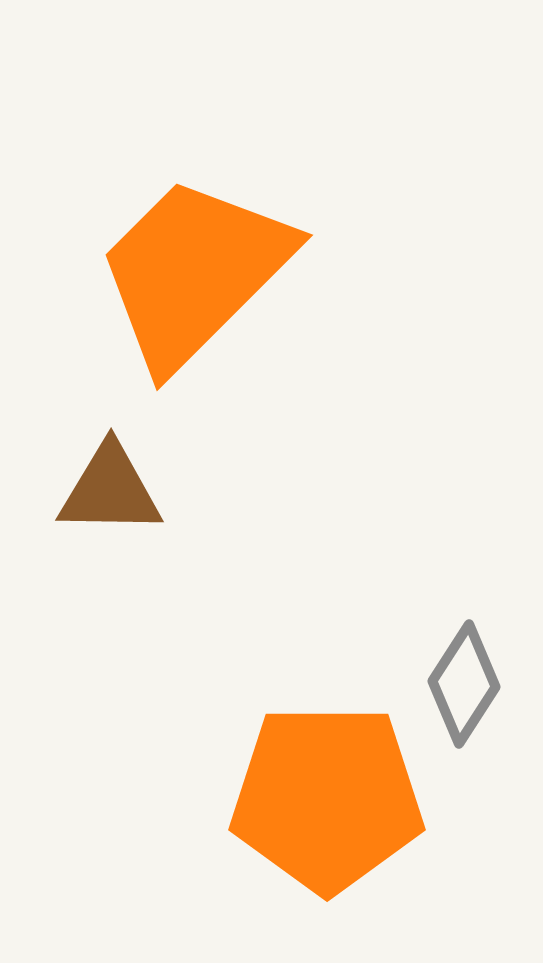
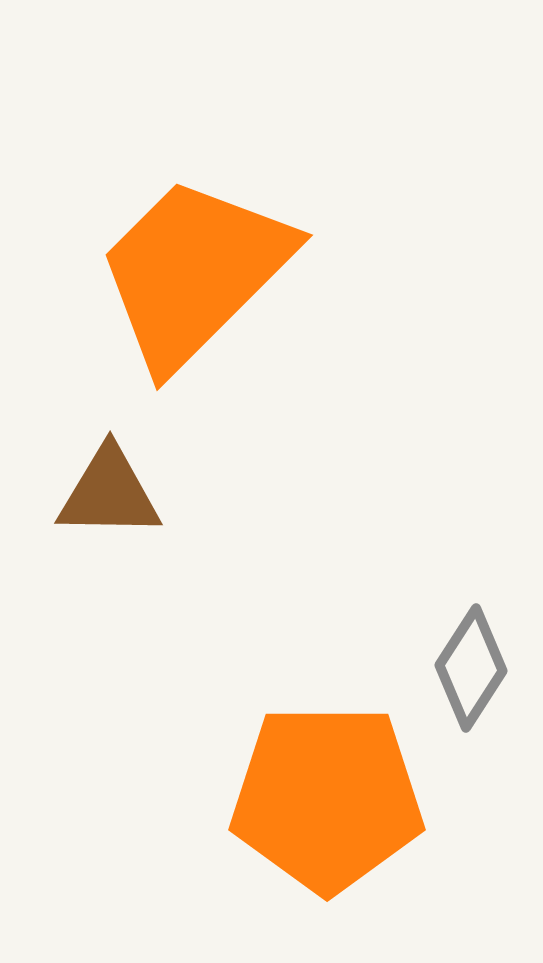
brown triangle: moved 1 px left, 3 px down
gray diamond: moved 7 px right, 16 px up
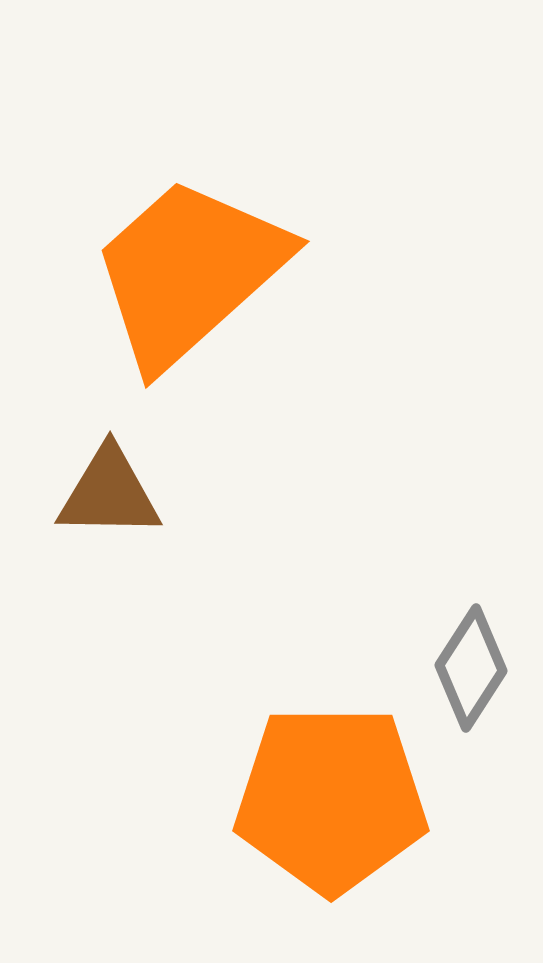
orange trapezoid: moved 5 px left; rotated 3 degrees clockwise
orange pentagon: moved 4 px right, 1 px down
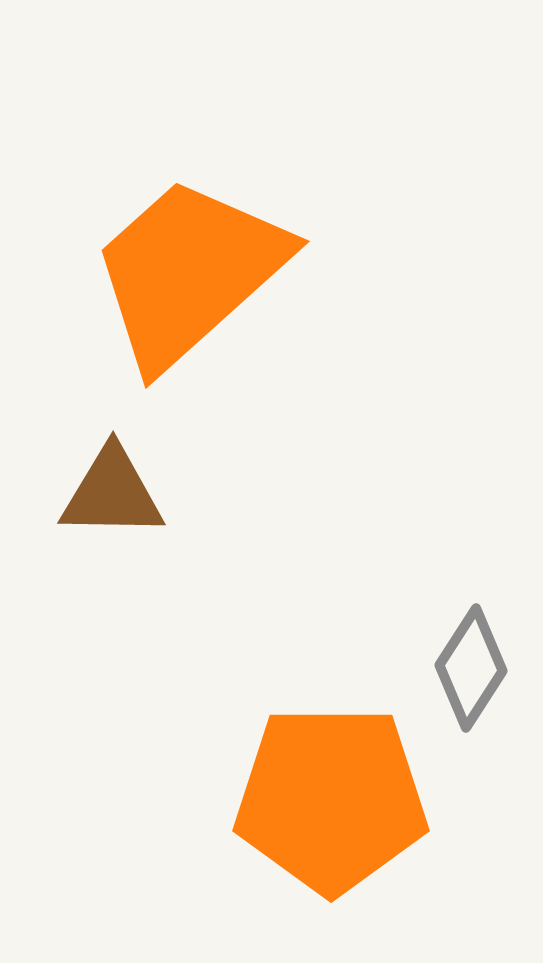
brown triangle: moved 3 px right
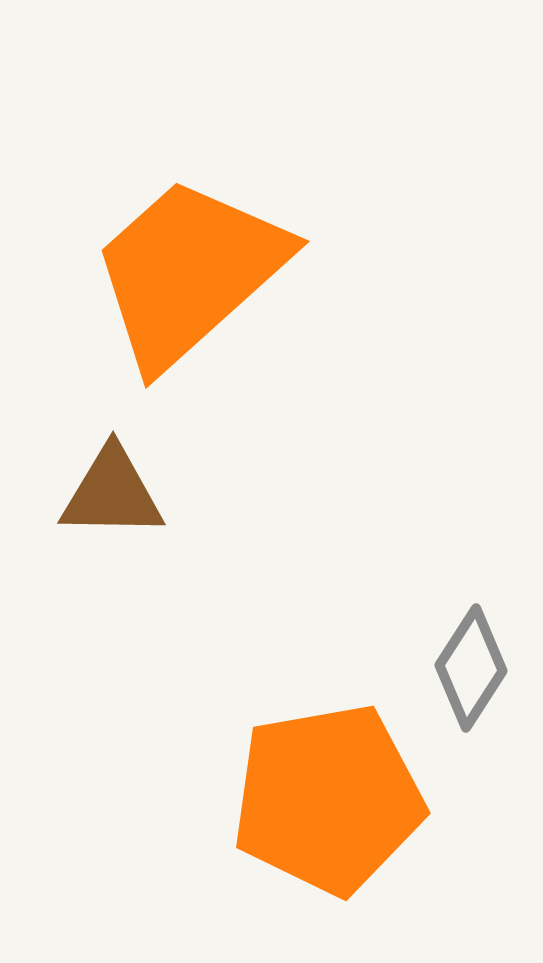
orange pentagon: moved 3 px left; rotated 10 degrees counterclockwise
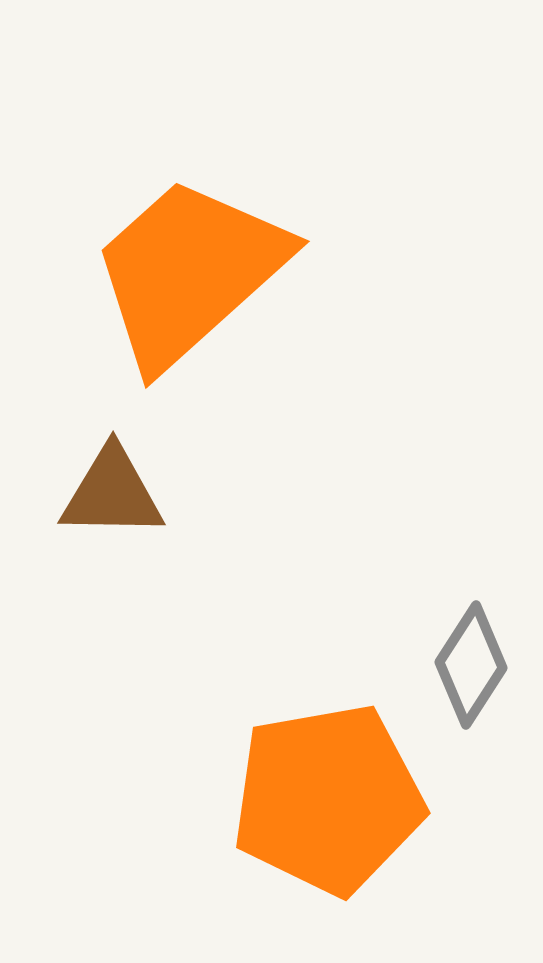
gray diamond: moved 3 px up
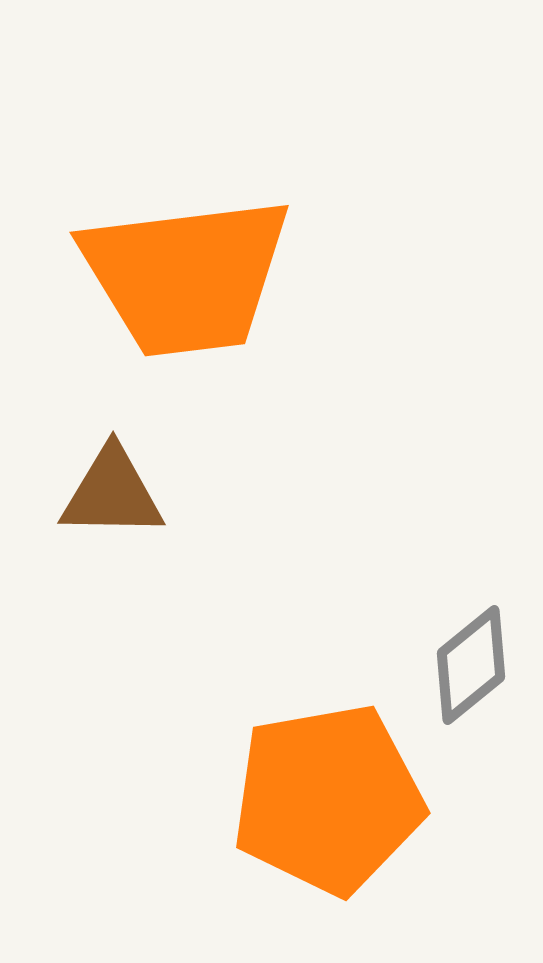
orange trapezoid: moved 3 px left, 4 px down; rotated 145 degrees counterclockwise
gray diamond: rotated 18 degrees clockwise
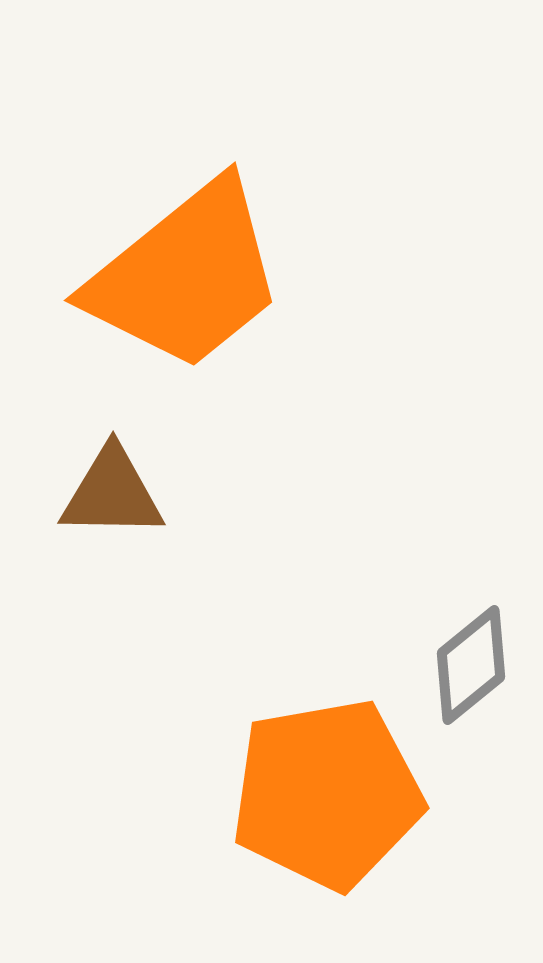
orange trapezoid: rotated 32 degrees counterclockwise
orange pentagon: moved 1 px left, 5 px up
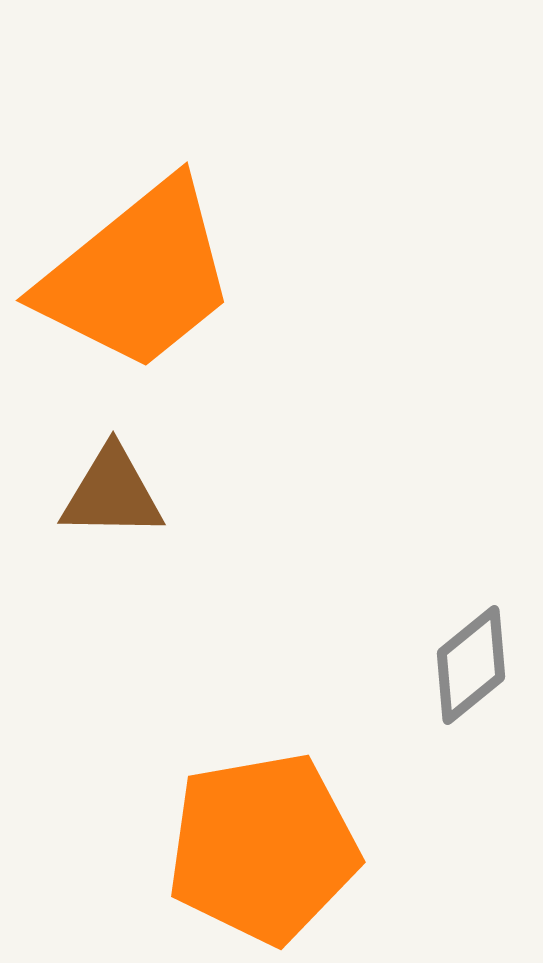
orange trapezoid: moved 48 px left
orange pentagon: moved 64 px left, 54 px down
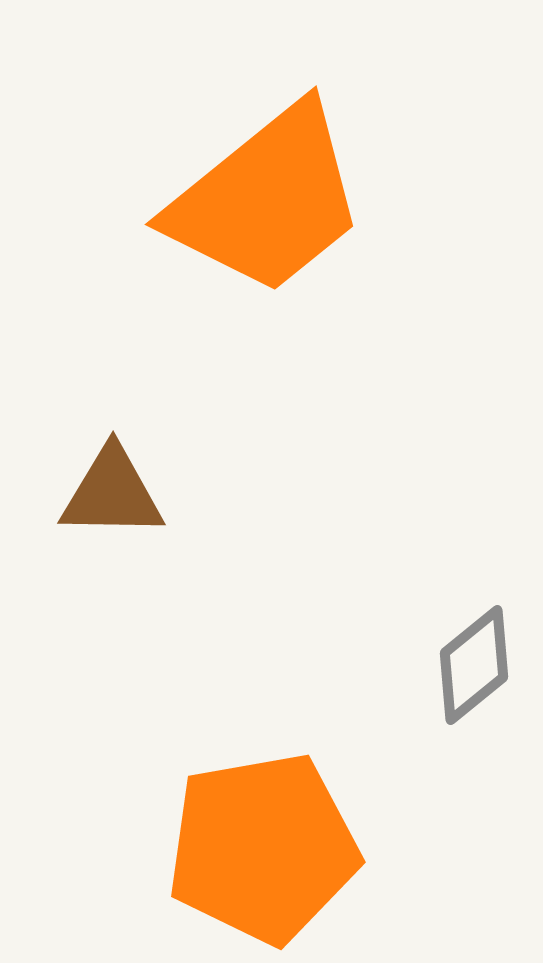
orange trapezoid: moved 129 px right, 76 px up
gray diamond: moved 3 px right
